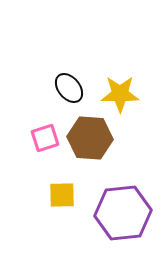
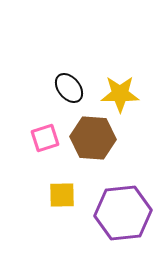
brown hexagon: moved 3 px right
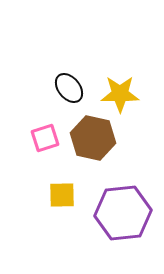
brown hexagon: rotated 9 degrees clockwise
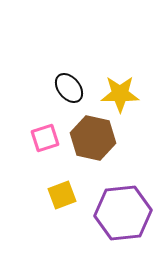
yellow square: rotated 20 degrees counterclockwise
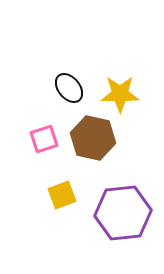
pink square: moved 1 px left, 1 px down
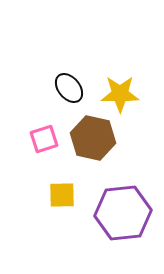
yellow square: rotated 20 degrees clockwise
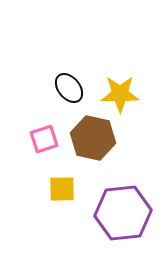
yellow square: moved 6 px up
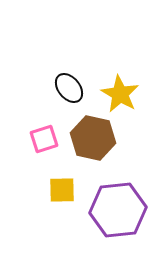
yellow star: rotated 30 degrees clockwise
yellow square: moved 1 px down
purple hexagon: moved 5 px left, 3 px up
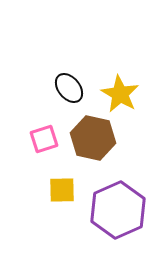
purple hexagon: rotated 18 degrees counterclockwise
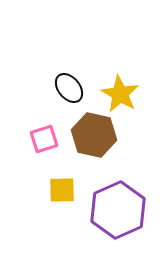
brown hexagon: moved 1 px right, 3 px up
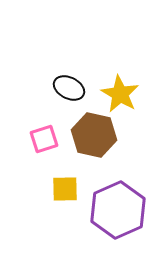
black ellipse: rotated 24 degrees counterclockwise
yellow square: moved 3 px right, 1 px up
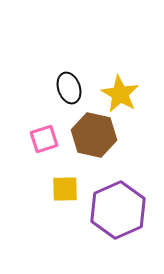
black ellipse: rotated 44 degrees clockwise
